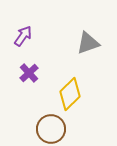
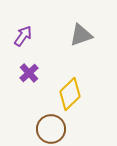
gray triangle: moved 7 px left, 8 px up
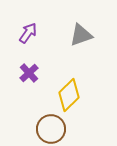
purple arrow: moved 5 px right, 3 px up
yellow diamond: moved 1 px left, 1 px down
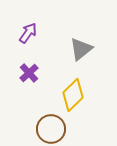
gray triangle: moved 14 px down; rotated 20 degrees counterclockwise
yellow diamond: moved 4 px right
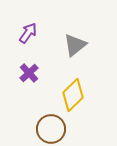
gray triangle: moved 6 px left, 4 px up
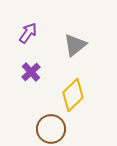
purple cross: moved 2 px right, 1 px up
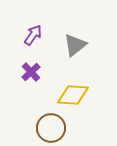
purple arrow: moved 5 px right, 2 px down
yellow diamond: rotated 48 degrees clockwise
brown circle: moved 1 px up
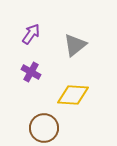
purple arrow: moved 2 px left, 1 px up
purple cross: rotated 18 degrees counterclockwise
brown circle: moved 7 px left
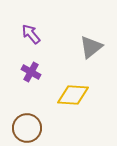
purple arrow: rotated 75 degrees counterclockwise
gray triangle: moved 16 px right, 2 px down
brown circle: moved 17 px left
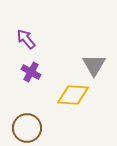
purple arrow: moved 5 px left, 5 px down
gray triangle: moved 3 px right, 18 px down; rotated 20 degrees counterclockwise
